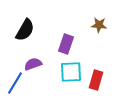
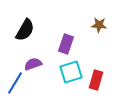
cyan square: rotated 15 degrees counterclockwise
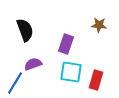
black semicircle: rotated 50 degrees counterclockwise
cyan square: rotated 25 degrees clockwise
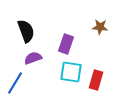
brown star: moved 1 px right, 2 px down
black semicircle: moved 1 px right, 1 px down
purple semicircle: moved 6 px up
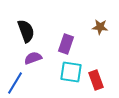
red rectangle: rotated 36 degrees counterclockwise
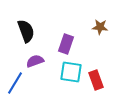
purple semicircle: moved 2 px right, 3 px down
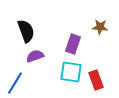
purple rectangle: moved 7 px right
purple semicircle: moved 5 px up
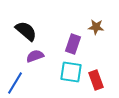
brown star: moved 4 px left
black semicircle: rotated 30 degrees counterclockwise
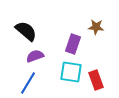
blue line: moved 13 px right
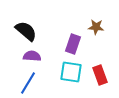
purple semicircle: moved 3 px left; rotated 24 degrees clockwise
red rectangle: moved 4 px right, 5 px up
